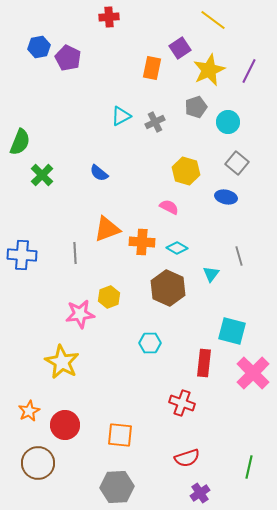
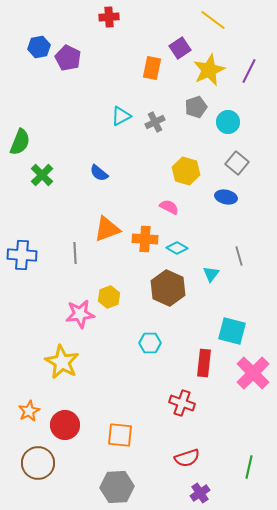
orange cross at (142, 242): moved 3 px right, 3 px up
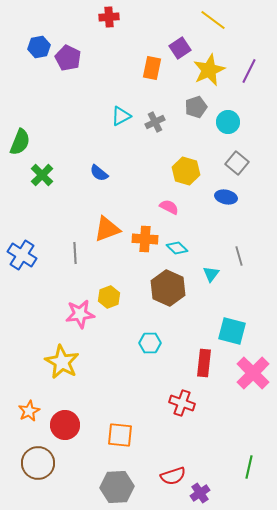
cyan diamond at (177, 248): rotated 15 degrees clockwise
blue cross at (22, 255): rotated 28 degrees clockwise
red semicircle at (187, 458): moved 14 px left, 18 px down
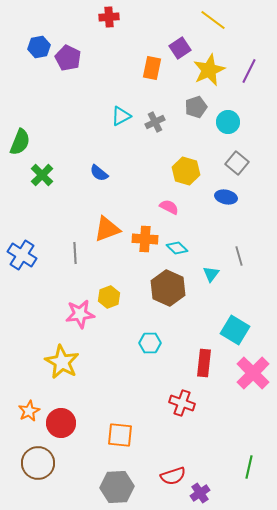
cyan square at (232, 331): moved 3 px right, 1 px up; rotated 16 degrees clockwise
red circle at (65, 425): moved 4 px left, 2 px up
